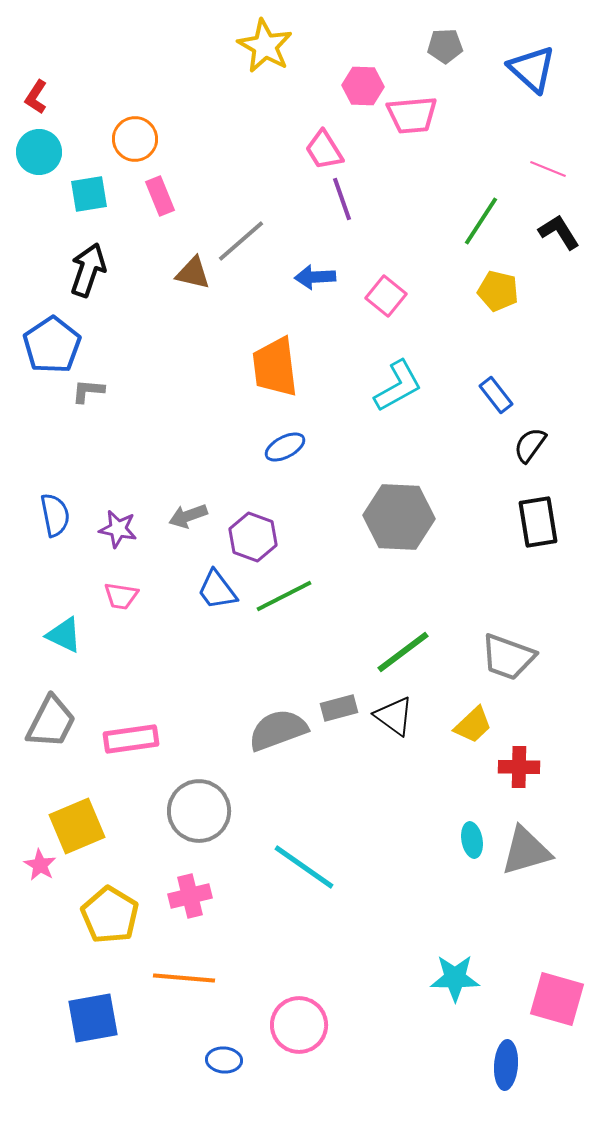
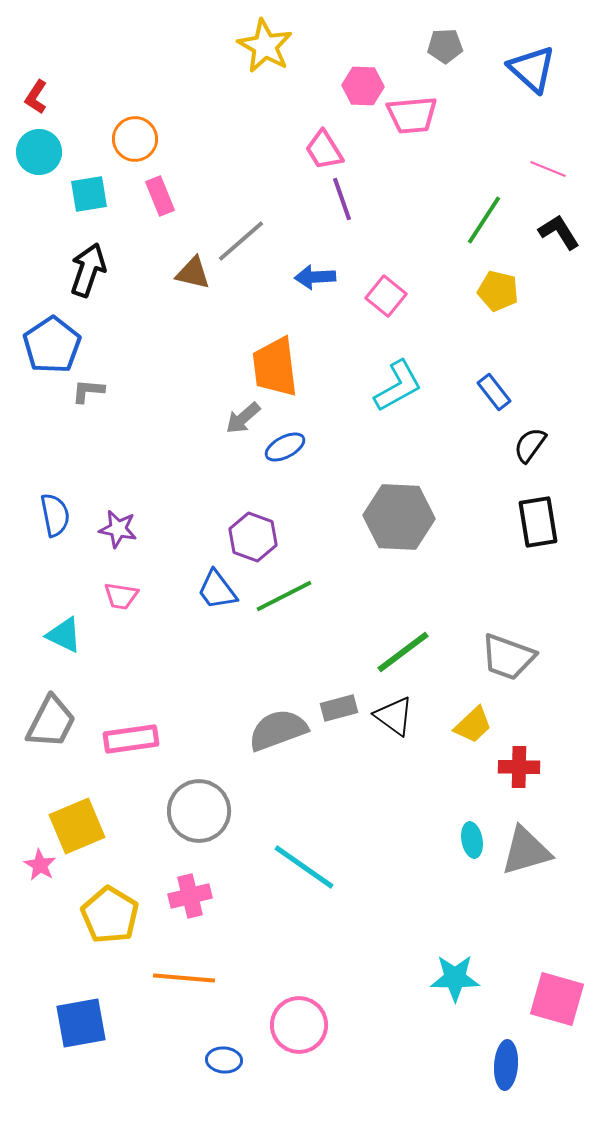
green line at (481, 221): moved 3 px right, 1 px up
blue rectangle at (496, 395): moved 2 px left, 3 px up
gray arrow at (188, 516): moved 55 px right, 98 px up; rotated 21 degrees counterclockwise
blue square at (93, 1018): moved 12 px left, 5 px down
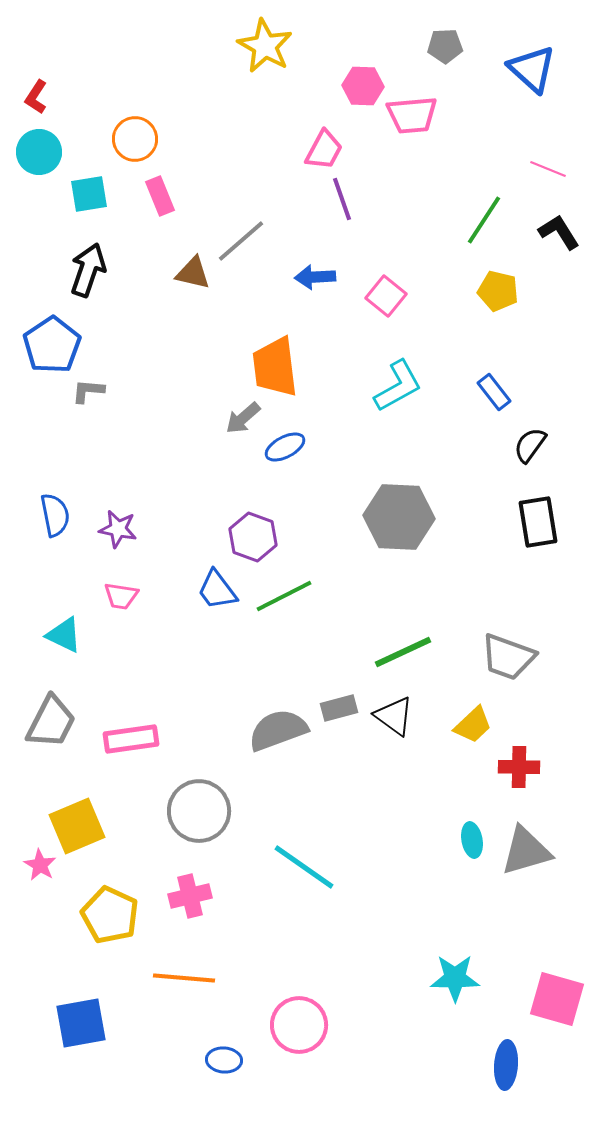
pink trapezoid at (324, 150): rotated 120 degrees counterclockwise
green line at (403, 652): rotated 12 degrees clockwise
yellow pentagon at (110, 915): rotated 6 degrees counterclockwise
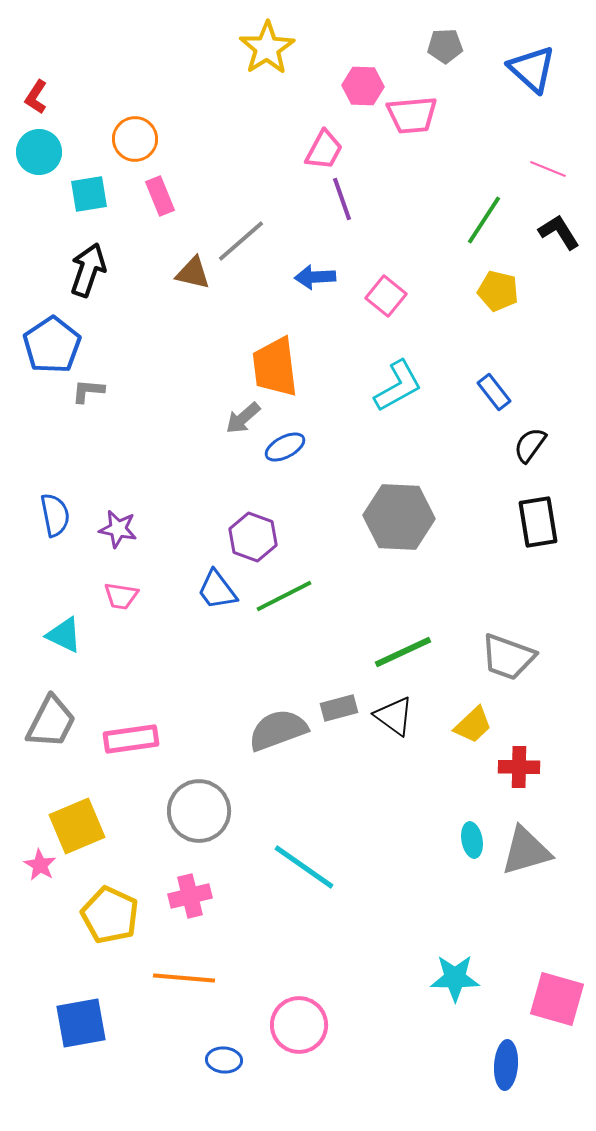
yellow star at (265, 46): moved 2 px right, 2 px down; rotated 10 degrees clockwise
